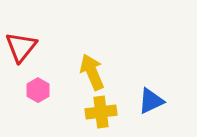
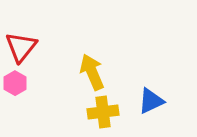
pink hexagon: moved 23 px left, 7 px up
yellow cross: moved 2 px right
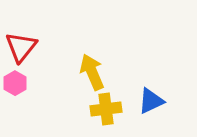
yellow cross: moved 3 px right, 3 px up
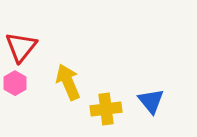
yellow arrow: moved 24 px left, 10 px down
blue triangle: rotated 44 degrees counterclockwise
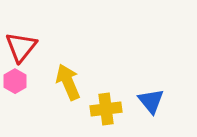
pink hexagon: moved 2 px up
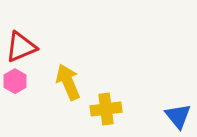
red triangle: rotated 28 degrees clockwise
blue triangle: moved 27 px right, 15 px down
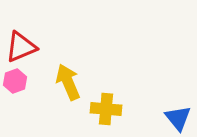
pink hexagon: rotated 10 degrees clockwise
yellow cross: rotated 12 degrees clockwise
blue triangle: moved 2 px down
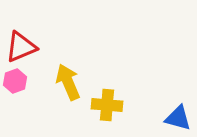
yellow cross: moved 1 px right, 4 px up
blue triangle: rotated 36 degrees counterclockwise
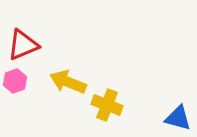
red triangle: moved 2 px right, 2 px up
yellow arrow: rotated 45 degrees counterclockwise
yellow cross: rotated 16 degrees clockwise
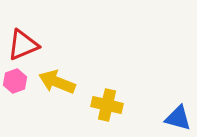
yellow arrow: moved 11 px left
yellow cross: rotated 8 degrees counterclockwise
